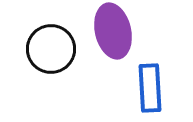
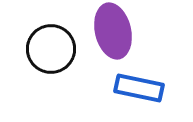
blue rectangle: moved 11 px left; rotated 75 degrees counterclockwise
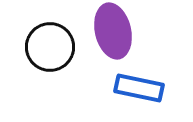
black circle: moved 1 px left, 2 px up
